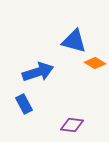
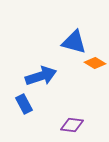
blue triangle: moved 1 px down
blue arrow: moved 3 px right, 4 px down
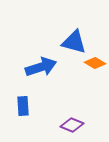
blue arrow: moved 9 px up
blue rectangle: moved 1 px left, 2 px down; rotated 24 degrees clockwise
purple diamond: rotated 15 degrees clockwise
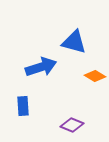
orange diamond: moved 13 px down
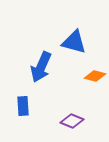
blue arrow: rotated 132 degrees clockwise
orange diamond: rotated 15 degrees counterclockwise
purple diamond: moved 4 px up
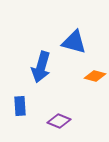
blue arrow: rotated 8 degrees counterclockwise
blue rectangle: moved 3 px left
purple diamond: moved 13 px left
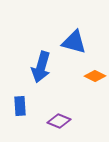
orange diamond: rotated 10 degrees clockwise
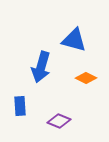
blue triangle: moved 2 px up
orange diamond: moved 9 px left, 2 px down
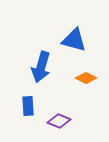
blue rectangle: moved 8 px right
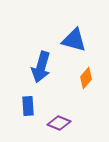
orange diamond: rotated 75 degrees counterclockwise
purple diamond: moved 2 px down
